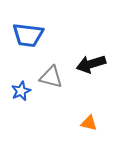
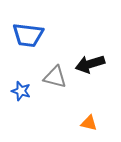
black arrow: moved 1 px left
gray triangle: moved 4 px right
blue star: rotated 30 degrees counterclockwise
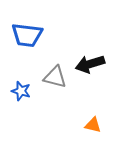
blue trapezoid: moved 1 px left
orange triangle: moved 4 px right, 2 px down
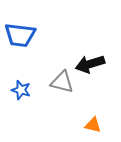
blue trapezoid: moved 7 px left
gray triangle: moved 7 px right, 5 px down
blue star: moved 1 px up
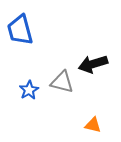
blue trapezoid: moved 5 px up; rotated 68 degrees clockwise
black arrow: moved 3 px right
blue star: moved 8 px right; rotated 24 degrees clockwise
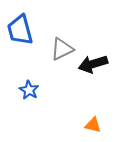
gray triangle: moved 33 px up; rotated 40 degrees counterclockwise
blue star: rotated 12 degrees counterclockwise
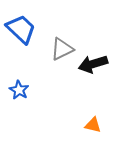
blue trapezoid: moved 1 px right, 1 px up; rotated 148 degrees clockwise
blue star: moved 10 px left
